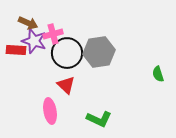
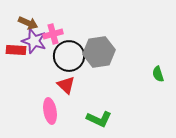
black circle: moved 2 px right, 3 px down
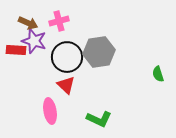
pink cross: moved 6 px right, 13 px up
black circle: moved 2 px left, 1 px down
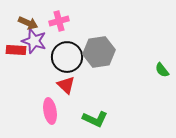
green semicircle: moved 4 px right, 4 px up; rotated 21 degrees counterclockwise
green L-shape: moved 4 px left
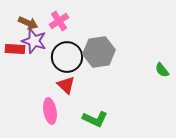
pink cross: rotated 18 degrees counterclockwise
red rectangle: moved 1 px left, 1 px up
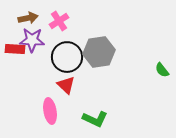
brown arrow: moved 5 px up; rotated 36 degrees counterclockwise
purple star: moved 2 px left, 1 px up; rotated 15 degrees counterclockwise
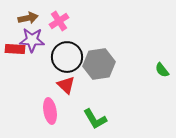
gray hexagon: moved 12 px down
green L-shape: rotated 35 degrees clockwise
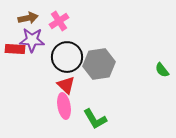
pink ellipse: moved 14 px right, 5 px up
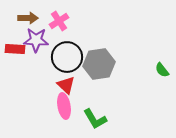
brown arrow: rotated 12 degrees clockwise
purple star: moved 4 px right
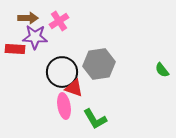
purple star: moved 1 px left, 3 px up
black circle: moved 5 px left, 15 px down
red triangle: moved 8 px right, 3 px down; rotated 24 degrees counterclockwise
